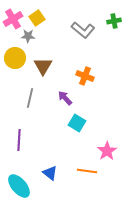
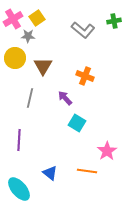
cyan ellipse: moved 3 px down
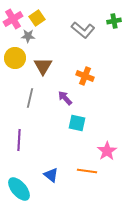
cyan square: rotated 18 degrees counterclockwise
blue triangle: moved 1 px right, 2 px down
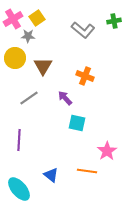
gray line: moved 1 px left; rotated 42 degrees clockwise
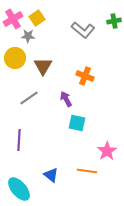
purple arrow: moved 1 px right, 1 px down; rotated 14 degrees clockwise
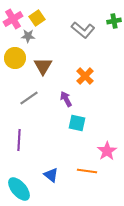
orange cross: rotated 24 degrees clockwise
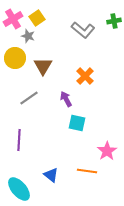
gray star: rotated 16 degrees clockwise
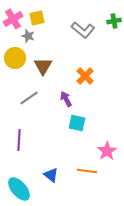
yellow square: rotated 21 degrees clockwise
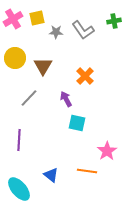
gray L-shape: rotated 15 degrees clockwise
gray star: moved 28 px right, 4 px up; rotated 16 degrees counterclockwise
gray line: rotated 12 degrees counterclockwise
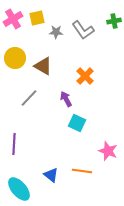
brown triangle: rotated 30 degrees counterclockwise
cyan square: rotated 12 degrees clockwise
purple line: moved 5 px left, 4 px down
pink star: moved 1 px right; rotated 18 degrees counterclockwise
orange line: moved 5 px left
